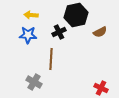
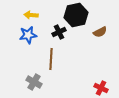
blue star: rotated 12 degrees counterclockwise
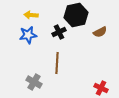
brown line: moved 6 px right, 4 px down
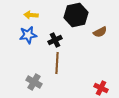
black cross: moved 4 px left, 8 px down
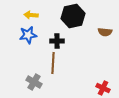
black hexagon: moved 3 px left, 1 px down
brown semicircle: moved 5 px right; rotated 32 degrees clockwise
black cross: moved 2 px right, 1 px down; rotated 24 degrees clockwise
brown line: moved 4 px left
red cross: moved 2 px right
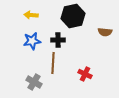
blue star: moved 4 px right, 6 px down
black cross: moved 1 px right, 1 px up
red cross: moved 18 px left, 14 px up
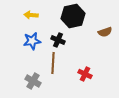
brown semicircle: rotated 24 degrees counterclockwise
black cross: rotated 24 degrees clockwise
gray cross: moved 1 px left, 1 px up
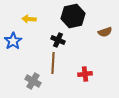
yellow arrow: moved 2 px left, 4 px down
blue star: moved 19 px left; rotated 24 degrees counterclockwise
red cross: rotated 32 degrees counterclockwise
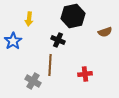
yellow arrow: rotated 88 degrees counterclockwise
brown line: moved 3 px left, 2 px down
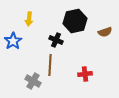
black hexagon: moved 2 px right, 5 px down
black cross: moved 2 px left
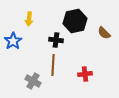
brown semicircle: moved 1 px left, 1 px down; rotated 64 degrees clockwise
black cross: rotated 16 degrees counterclockwise
brown line: moved 3 px right
